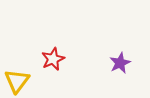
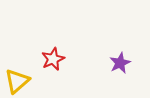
yellow triangle: rotated 12 degrees clockwise
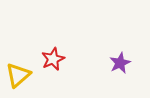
yellow triangle: moved 1 px right, 6 px up
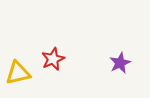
yellow triangle: moved 2 px up; rotated 28 degrees clockwise
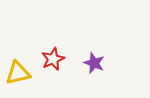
purple star: moved 26 px left; rotated 25 degrees counterclockwise
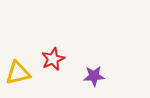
purple star: moved 13 px down; rotated 25 degrees counterclockwise
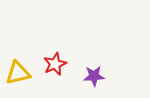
red star: moved 2 px right, 5 px down
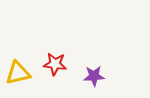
red star: rotated 30 degrees clockwise
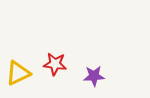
yellow triangle: rotated 12 degrees counterclockwise
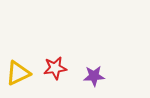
red star: moved 4 px down; rotated 15 degrees counterclockwise
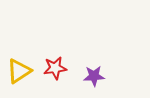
yellow triangle: moved 1 px right, 2 px up; rotated 8 degrees counterclockwise
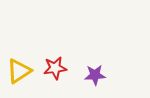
purple star: moved 1 px right, 1 px up
